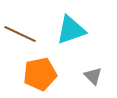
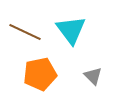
cyan triangle: rotated 48 degrees counterclockwise
brown line: moved 5 px right, 2 px up
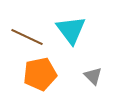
brown line: moved 2 px right, 5 px down
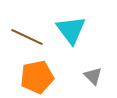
orange pentagon: moved 3 px left, 3 px down
